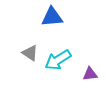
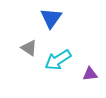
blue triangle: moved 1 px left, 1 px down; rotated 50 degrees counterclockwise
gray triangle: moved 1 px left, 5 px up
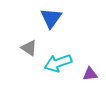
cyan arrow: moved 3 px down; rotated 12 degrees clockwise
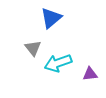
blue triangle: rotated 15 degrees clockwise
gray triangle: moved 4 px right; rotated 18 degrees clockwise
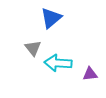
cyan arrow: rotated 24 degrees clockwise
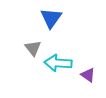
blue triangle: rotated 15 degrees counterclockwise
purple triangle: moved 2 px left, 1 px down; rotated 42 degrees clockwise
